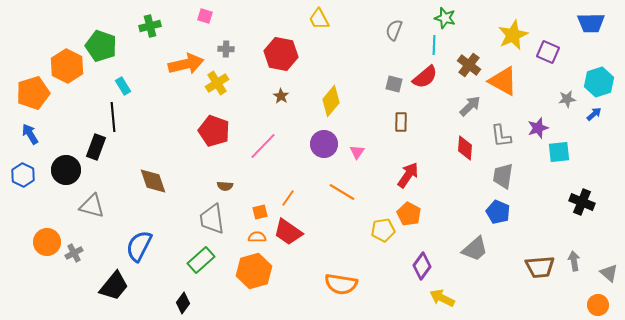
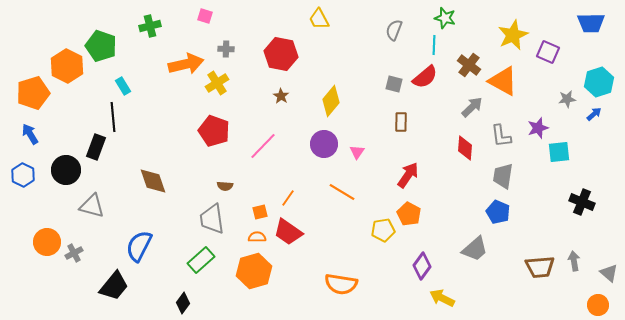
gray arrow at (470, 106): moved 2 px right, 1 px down
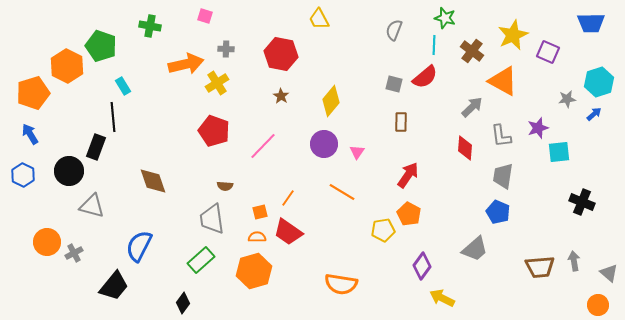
green cross at (150, 26): rotated 25 degrees clockwise
brown cross at (469, 65): moved 3 px right, 14 px up
black circle at (66, 170): moved 3 px right, 1 px down
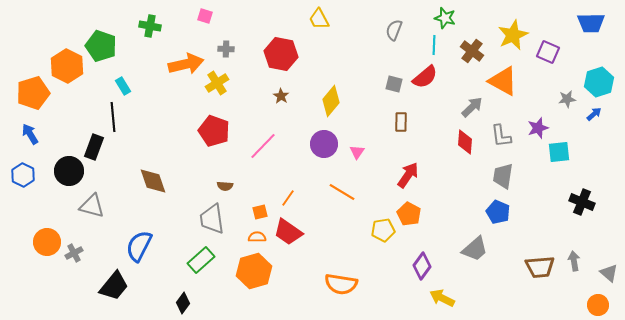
black rectangle at (96, 147): moved 2 px left
red diamond at (465, 148): moved 6 px up
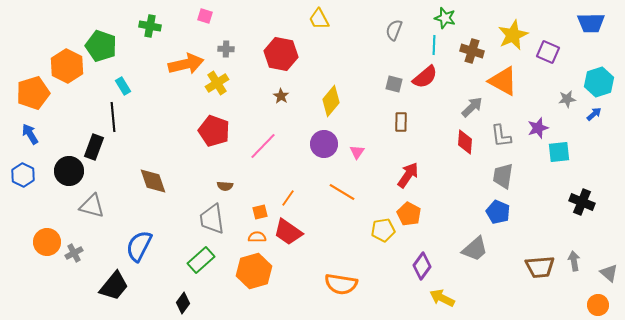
brown cross at (472, 51): rotated 20 degrees counterclockwise
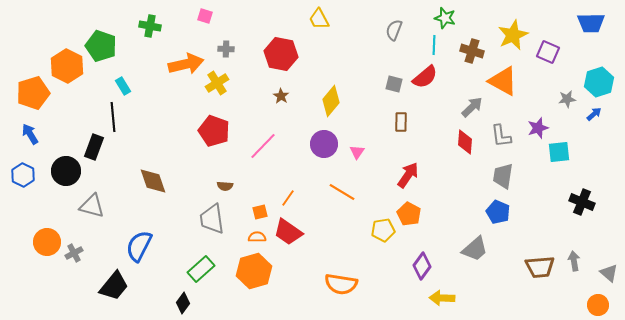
black circle at (69, 171): moved 3 px left
green rectangle at (201, 260): moved 9 px down
yellow arrow at (442, 298): rotated 25 degrees counterclockwise
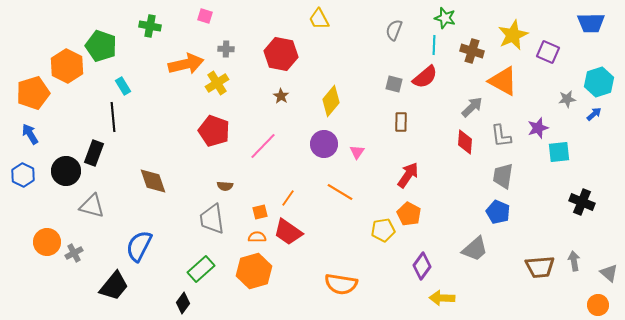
black rectangle at (94, 147): moved 6 px down
orange line at (342, 192): moved 2 px left
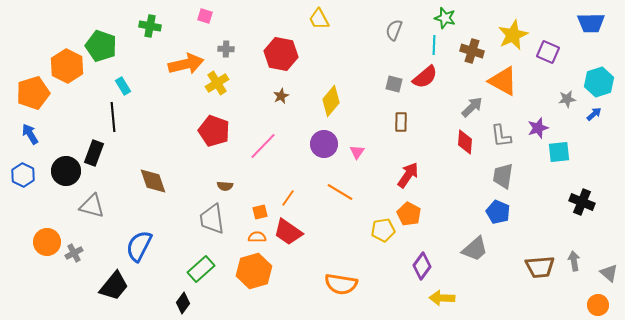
brown star at (281, 96): rotated 14 degrees clockwise
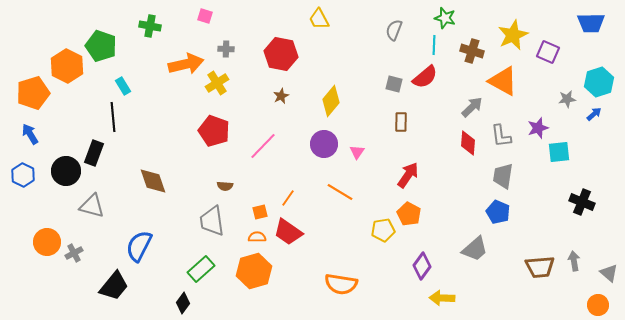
red diamond at (465, 142): moved 3 px right, 1 px down
gray trapezoid at (212, 219): moved 2 px down
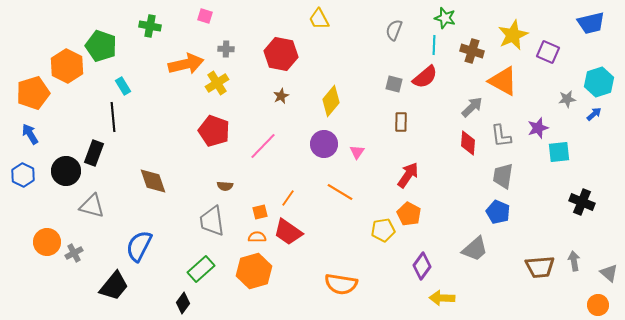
blue trapezoid at (591, 23): rotated 12 degrees counterclockwise
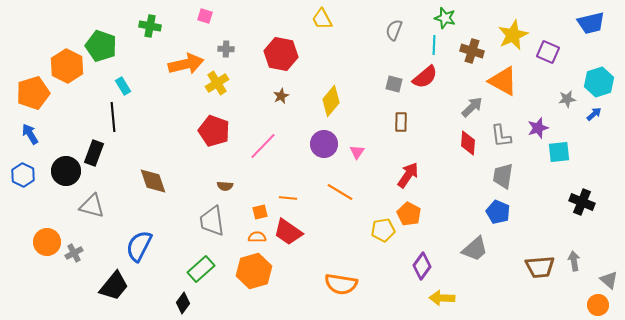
yellow trapezoid at (319, 19): moved 3 px right
orange line at (288, 198): rotated 60 degrees clockwise
gray triangle at (609, 273): moved 7 px down
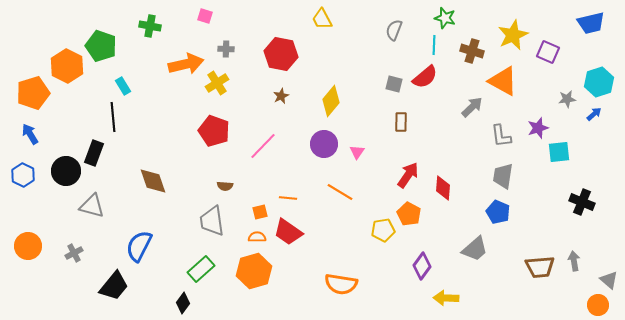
red diamond at (468, 143): moved 25 px left, 45 px down
orange circle at (47, 242): moved 19 px left, 4 px down
yellow arrow at (442, 298): moved 4 px right
